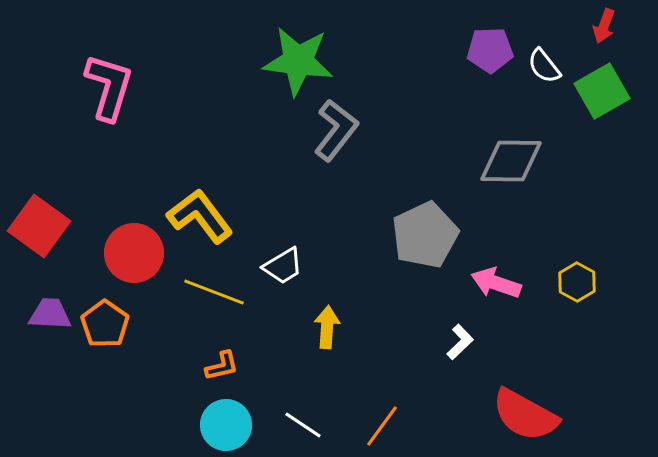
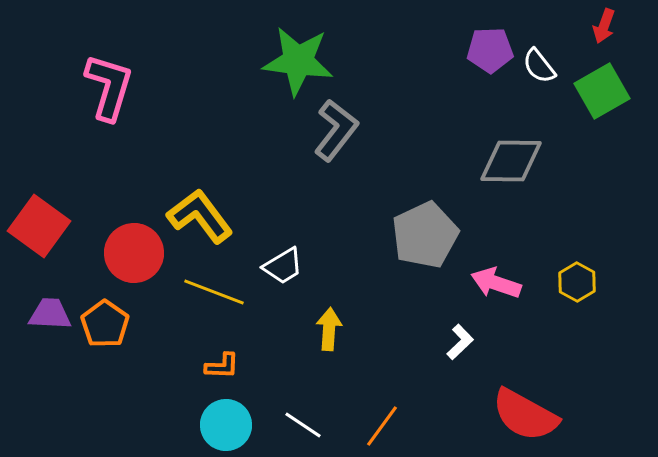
white semicircle: moved 5 px left
yellow arrow: moved 2 px right, 2 px down
orange L-shape: rotated 15 degrees clockwise
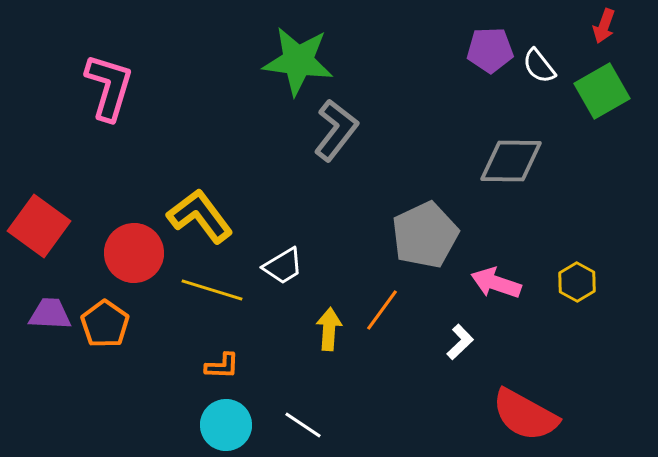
yellow line: moved 2 px left, 2 px up; rotated 4 degrees counterclockwise
orange line: moved 116 px up
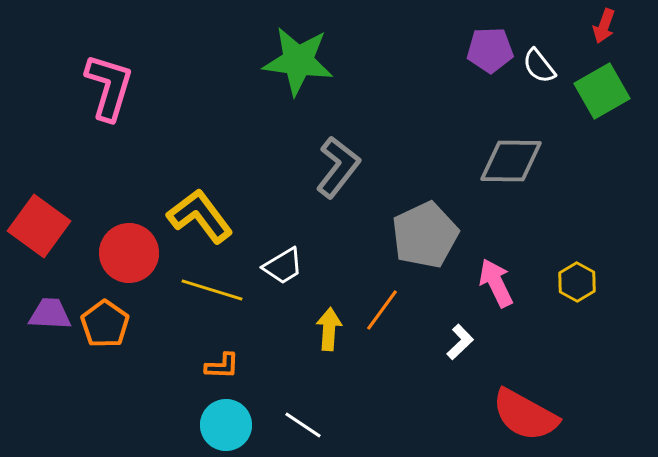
gray L-shape: moved 2 px right, 37 px down
red circle: moved 5 px left
pink arrow: rotated 45 degrees clockwise
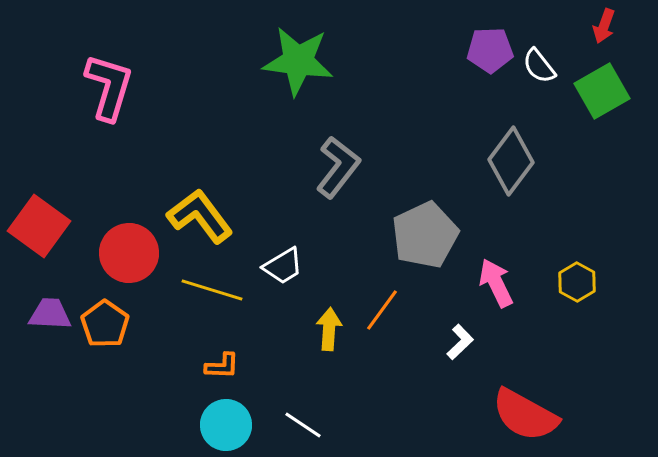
gray diamond: rotated 54 degrees counterclockwise
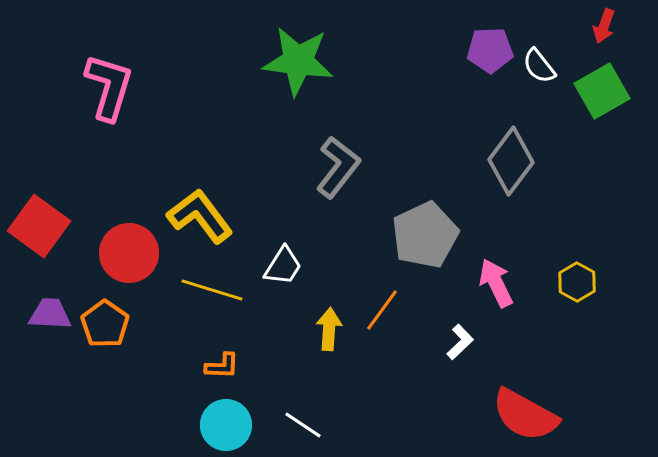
white trapezoid: rotated 27 degrees counterclockwise
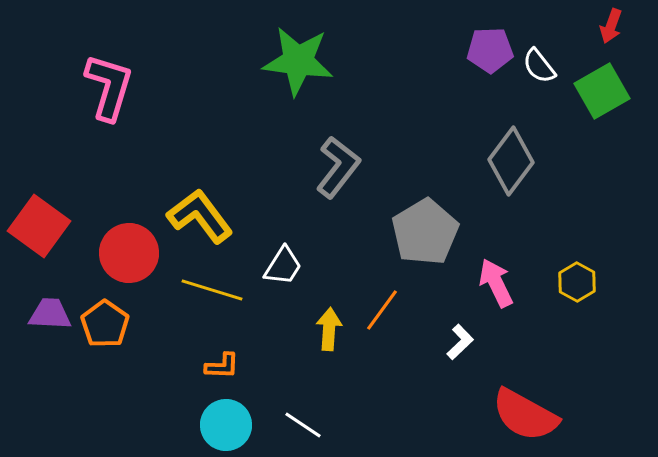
red arrow: moved 7 px right
gray pentagon: moved 3 px up; rotated 6 degrees counterclockwise
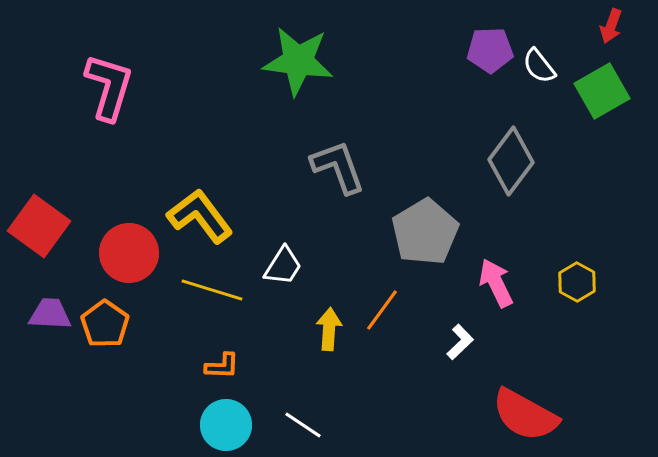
gray L-shape: rotated 58 degrees counterclockwise
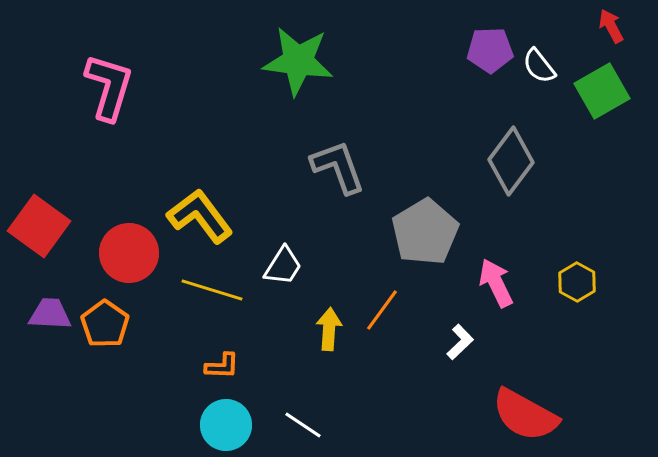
red arrow: rotated 132 degrees clockwise
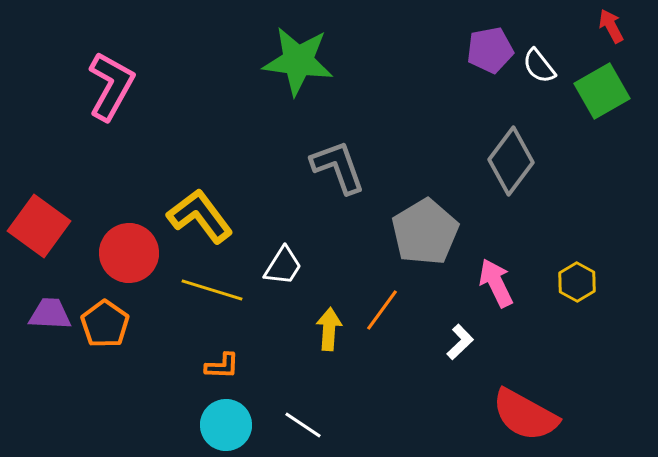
purple pentagon: rotated 9 degrees counterclockwise
pink L-shape: moved 2 px right, 1 px up; rotated 12 degrees clockwise
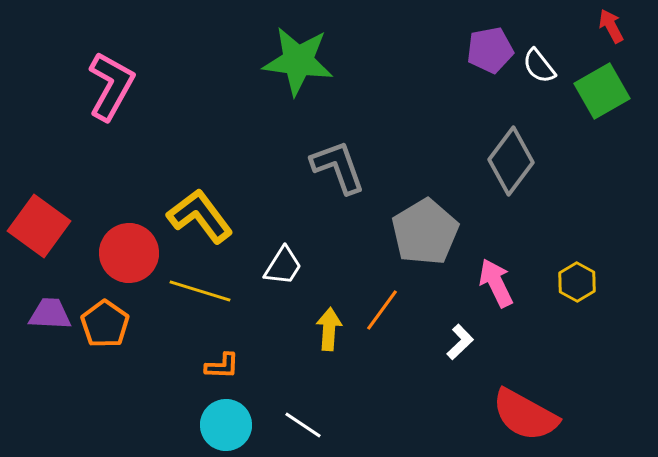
yellow line: moved 12 px left, 1 px down
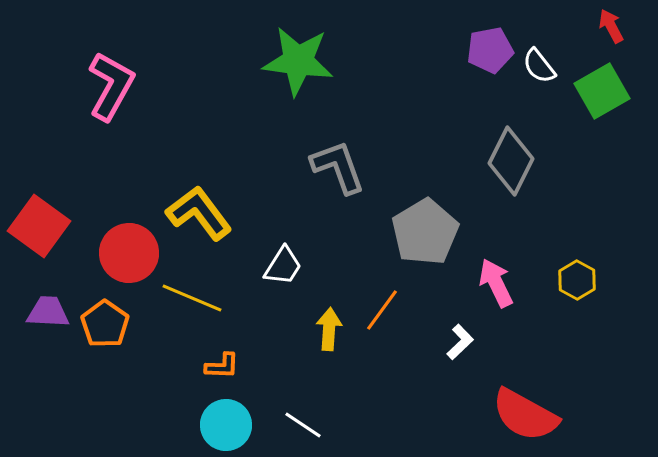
gray diamond: rotated 10 degrees counterclockwise
yellow L-shape: moved 1 px left, 3 px up
yellow hexagon: moved 2 px up
yellow line: moved 8 px left, 7 px down; rotated 6 degrees clockwise
purple trapezoid: moved 2 px left, 2 px up
